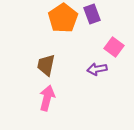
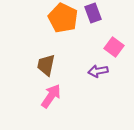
purple rectangle: moved 1 px right, 1 px up
orange pentagon: rotated 12 degrees counterclockwise
purple arrow: moved 1 px right, 2 px down
pink arrow: moved 4 px right, 2 px up; rotated 20 degrees clockwise
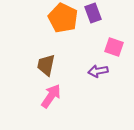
pink square: rotated 18 degrees counterclockwise
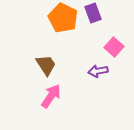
pink square: rotated 24 degrees clockwise
brown trapezoid: rotated 135 degrees clockwise
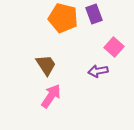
purple rectangle: moved 1 px right, 1 px down
orange pentagon: rotated 12 degrees counterclockwise
